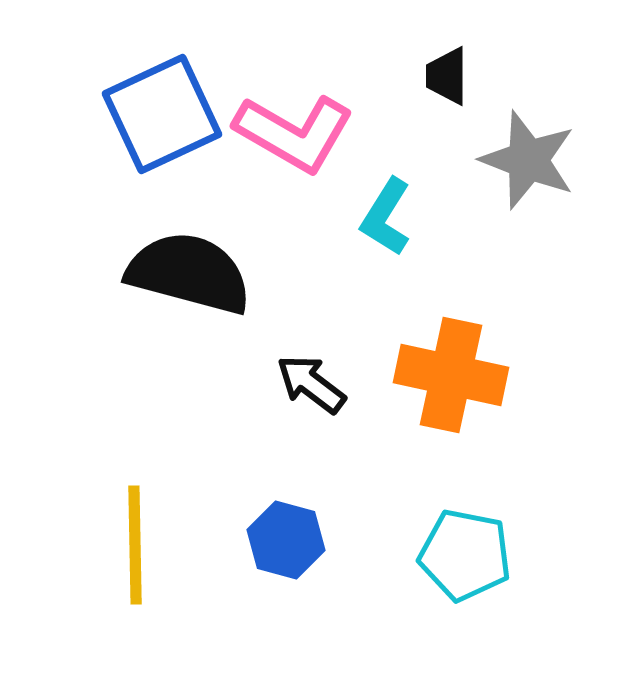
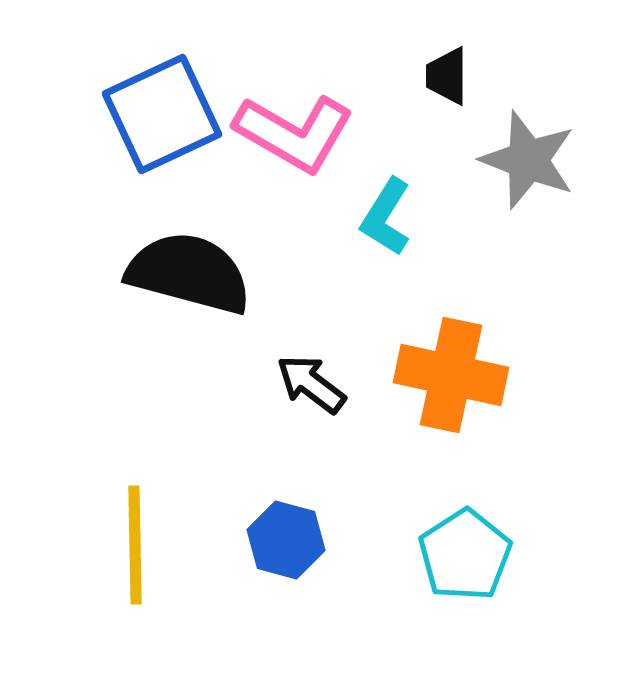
cyan pentagon: rotated 28 degrees clockwise
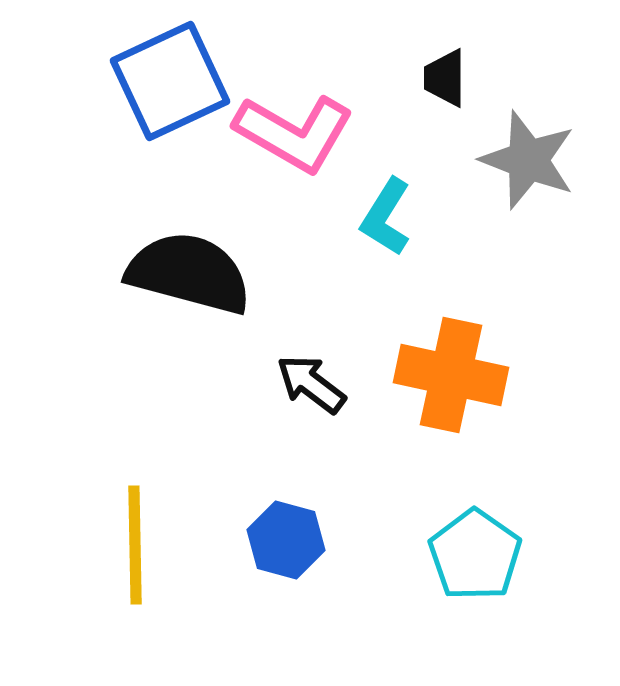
black trapezoid: moved 2 px left, 2 px down
blue square: moved 8 px right, 33 px up
cyan pentagon: moved 10 px right; rotated 4 degrees counterclockwise
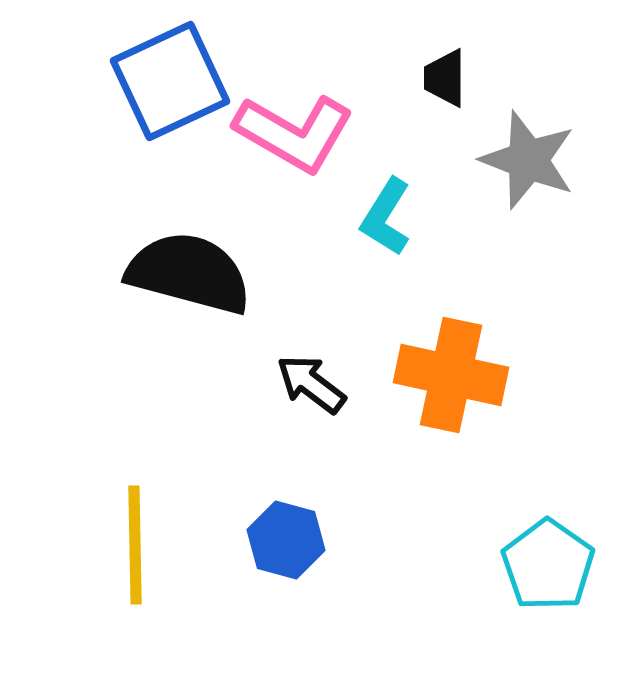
cyan pentagon: moved 73 px right, 10 px down
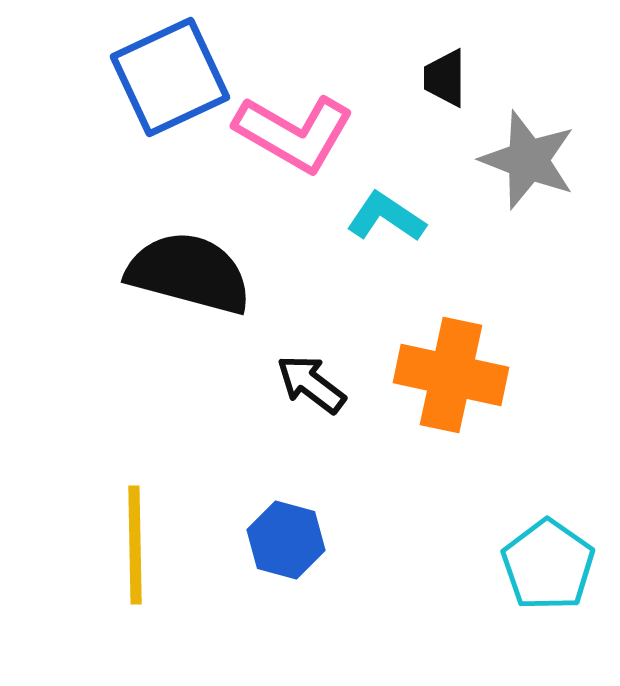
blue square: moved 4 px up
cyan L-shape: rotated 92 degrees clockwise
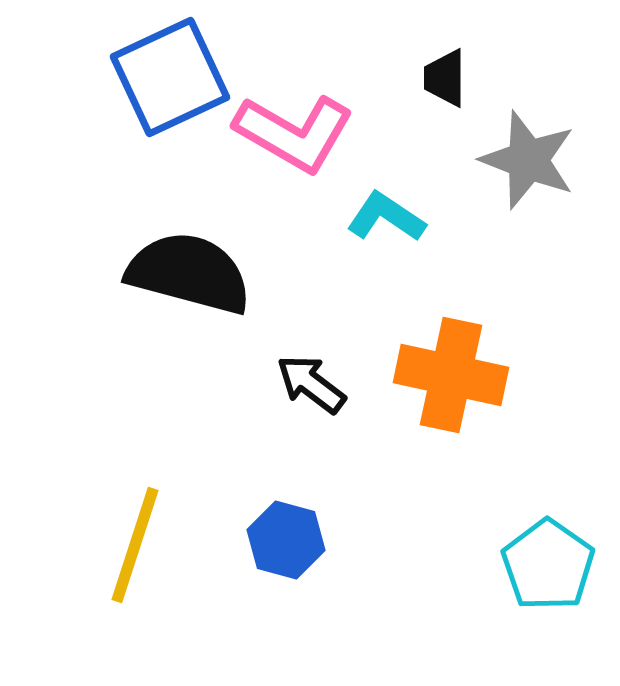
yellow line: rotated 19 degrees clockwise
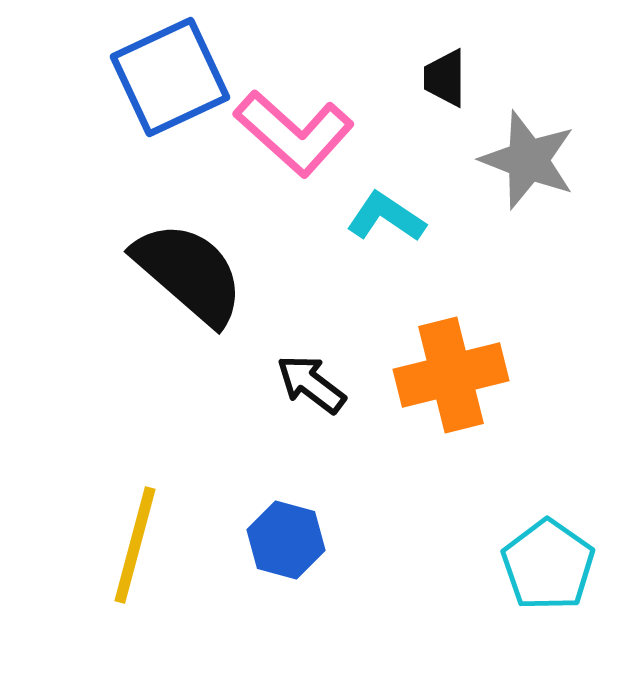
pink L-shape: rotated 12 degrees clockwise
black semicircle: rotated 26 degrees clockwise
orange cross: rotated 26 degrees counterclockwise
yellow line: rotated 3 degrees counterclockwise
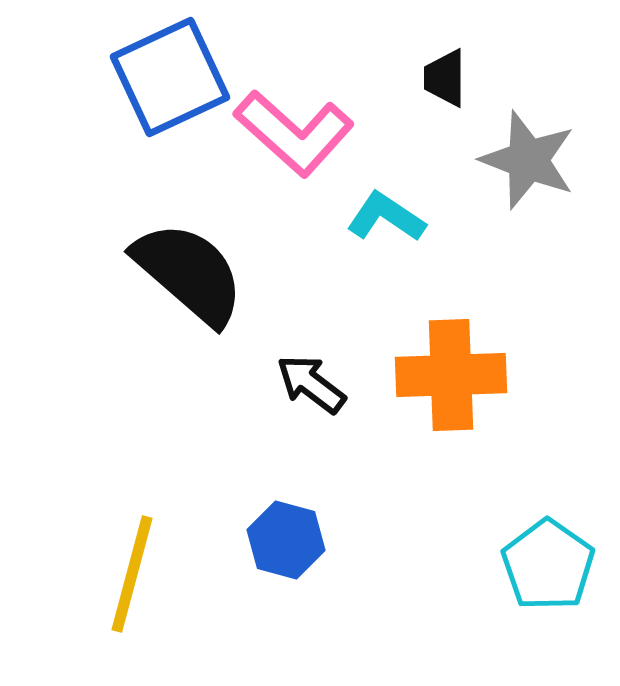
orange cross: rotated 12 degrees clockwise
yellow line: moved 3 px left, 29 px down
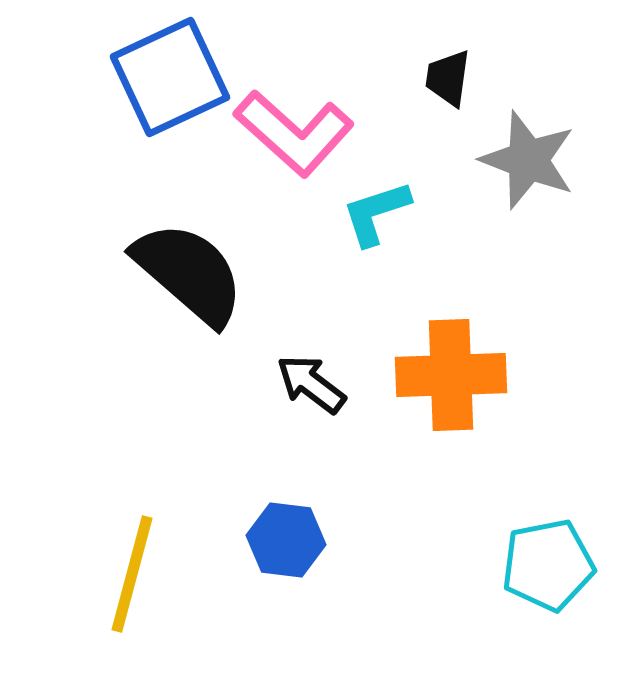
black trapezoid: moved 3 px right; rotated 8 degrees clockwise
cyan L-shape: moved 10 px left, 4 px up; rotated 52 degrees counterclockwise
blue hexagon: rotated 8 degrees counterclockwise
cyan pentagon: rotated 26 degrees clockwise
